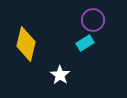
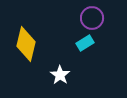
purple circle: moved 1 px left, 2 px up
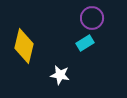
yellow diamond: moved 2 px left, 2 px down
white star: rotated 24 degrees counterclockwise
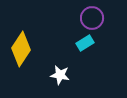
yellow diamond: moved 3 px left, 3 px down; rotated 20 degrees clockwise
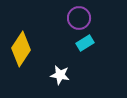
purple circle: moved 13 px left
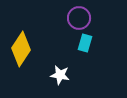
cyan rectangle: rotated 42 degrees counterclockwise
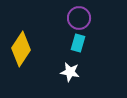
cyan rectangle: moved 7 px left
white star: moved 10 px right, 3 px up
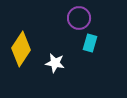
cyan rectangle: moved 12 px right
white star: moved 15 px left, 9 px up
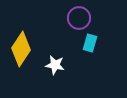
white star: moved 2 px down
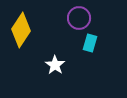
yellow diamond: moved 19 px up
white star: rotated 24 degrees clockwise
